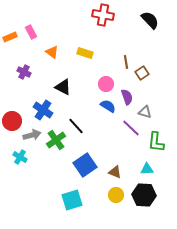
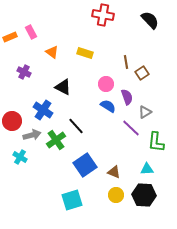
gray triangle: rotated 48 degrees counterclockwise
brown triangle: moved 1 px left
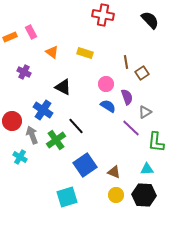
gray arrow: rotated 96 degrees counterclockwise
cyan square: moved 5 px left, 3 px up
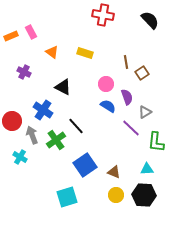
orange rectangle: moved 1 px right, 1 px up
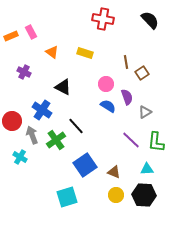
red cross: moved 4 px down
blue cross: moved 1 px left
purple line: moved 12 px down
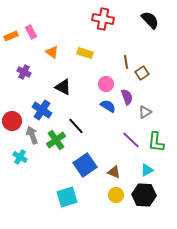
cyan triangle: moved 1 px down; rotated 24 degrees counterclockwise
